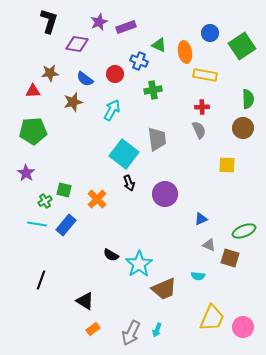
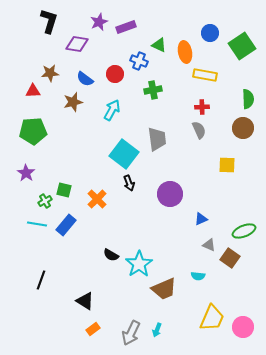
purple circle at (165, 194): moved 5 px right
brown square at (230, 258): rotated 18 degrees clockwise
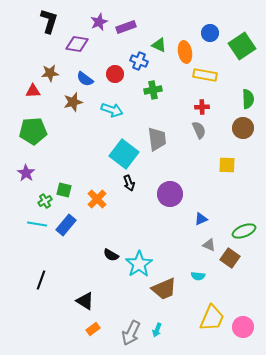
cyan arrow at (112, 110): rotated 80 degrees clockwise
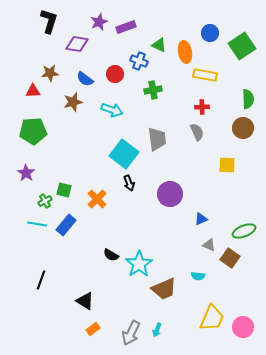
gray semicircle at (199, 130): moved 2 px left, 2 px down
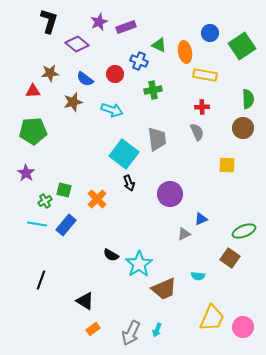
purple diamond at (77, 44): rotated 30 degrees clockwise
gray triangle at (209, 245): moved 25 px left, 11 px up; rotated 48 degrees counterclockwise
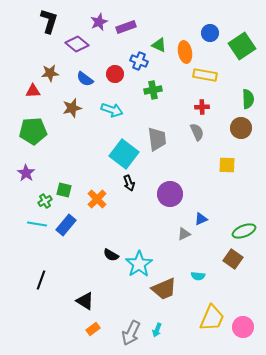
brown star at (73, 102): moved 1 px left, 6 px down
brown circle at (243, 128): moved 2 px left
brown square at (230, 258): moved 3 px right, 1 px down
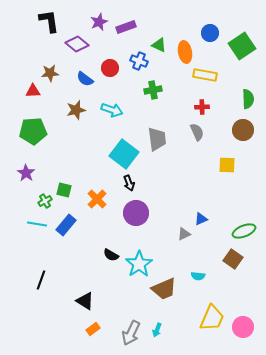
black L-shape at (49, 21): rotated 25 degrees counterclockwise
red circle at (115, 74): moved 5 px left, 6 px up
brown star at (72, 108): moved 4 px right, 2 px down
brown circle at (241, 128): moved 2 px right, 2 px down
purple circle at (170, 194): moved 34 px left, 19 px down
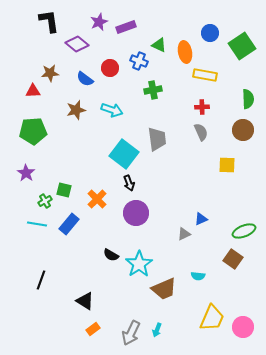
gray semicircle at (197, 132): moved 4 px right
blue rectangle at (66, 225): moved 3 px right, 1 px up
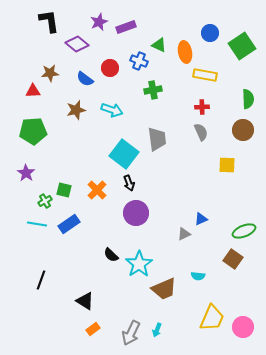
orange cross at (97, 199): moved 9 px up
blue rectangle at (69, 224): rotated 15 degrees clockwise
black semicircle at (111, 255): rotated 14 degrees clockwise
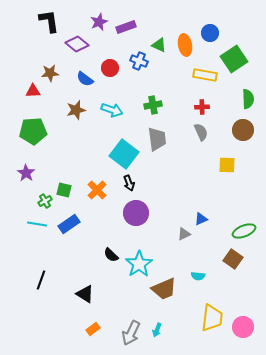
green square at (242, 46): moved 8 px left, 13 px down
orange ellipse at (185, 52): moved 7 px up
green cross at (153, 90): moved 15 px down
black triangle at (85, 301): moved 7 px up
yellow trapezoid at (212, 318): rotated 16 degrees counterclockwise
